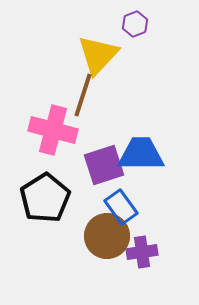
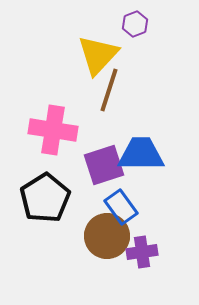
brown line: moved 26 px right, 5 px up
pink cross: rotated 6 degrees counterclockwise
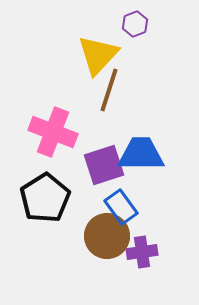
pink cross: moved 2 px down; rotated 12 degrees clockwise
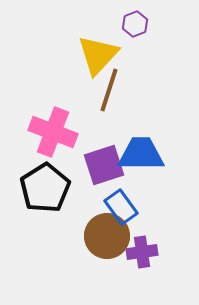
black pentagon: moved 10 px up
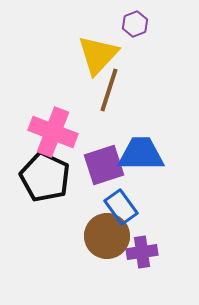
black pentagon: moved 11 px up; rotated 15 degrees counterclockwise
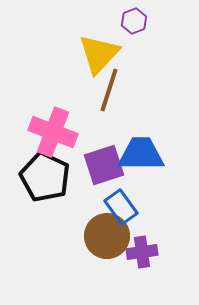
purple hexagon: moved 1 px left, 3 px up
yellow triangle: moved 1 px right, 1 px up
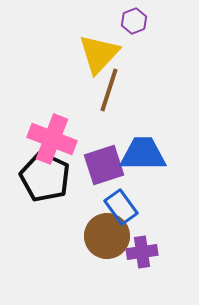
pink cross: moved 1 px left, 7 px down
blue trapezoid: moved 2 px right
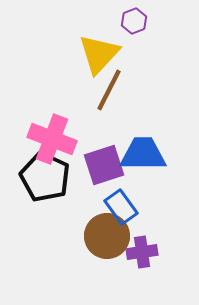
brown line: rotated 9 degrees clockwise
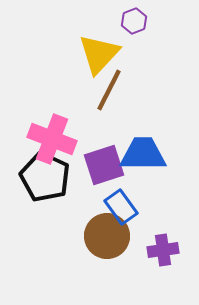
purple cross: moved 21 px right, 2 px up
